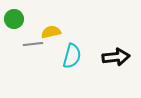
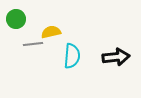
green circle: moved 2 px right
cyan semicircle: rotated 10 degrees counterclockwise
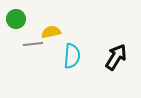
black arrow: rotated 52 degrees counterclockwise
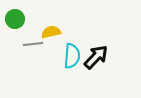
green circle: moved 1 px left
black arrow: moved 20 px left; rotated 12 degrees clockwise
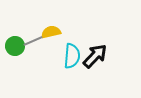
green circle: moved 27 px down
gray line: moved 3 px up; rotated 18 degrees counterclockwise
black arrow: moved 1 px left, 1 px up
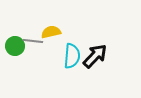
gray line: rotated 30 degrees clockwise
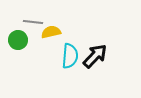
gray line: moved 19 px up
green circle: moved 3 px right, 6 px up
cyan semicircle: moved 2 px left
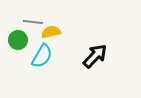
cyan semicircle: moved 28 px left; rotated 25 degrees clockwise
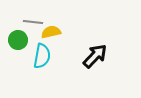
cyan semicircle: rotated 20 degrees counterclockwise
